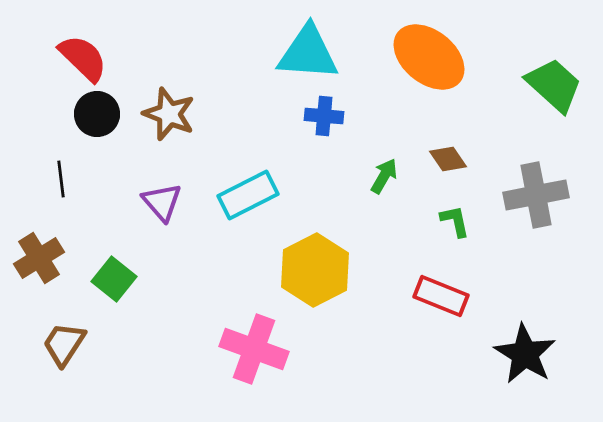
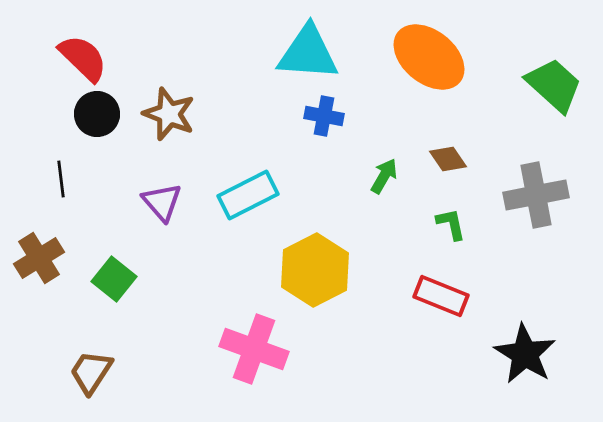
blue cross: rotated 6 degrees clockwise
green L-shape: moved 4 px left, 3 px down
brown trapezoid: moved 27 px right, 28 px down
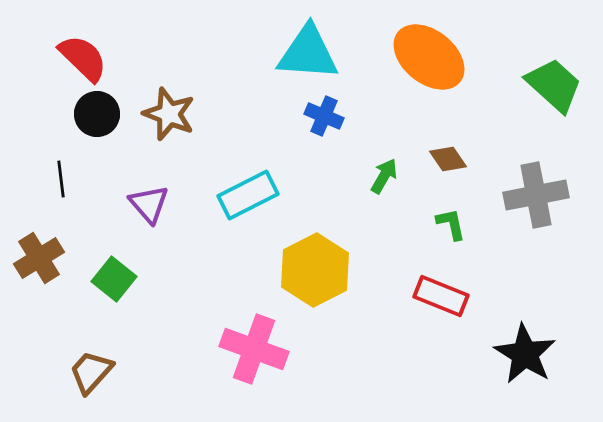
blue cross: rotated 12 degrees clockwise
purple triangle: moved 13 px left, 2 px down
brown trapezoid: rotated 9 degrees clockwise
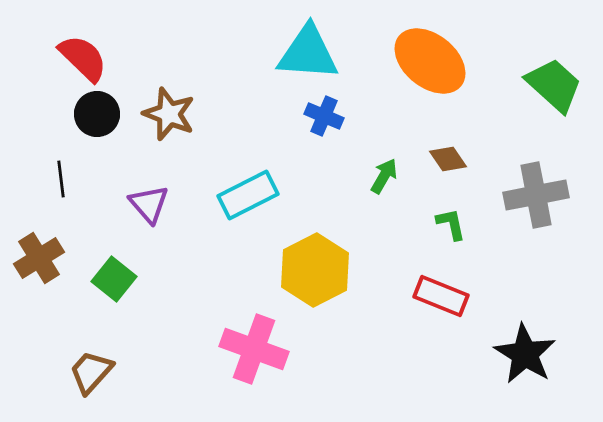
orange ellipse: moved 1 px right, 4 px down
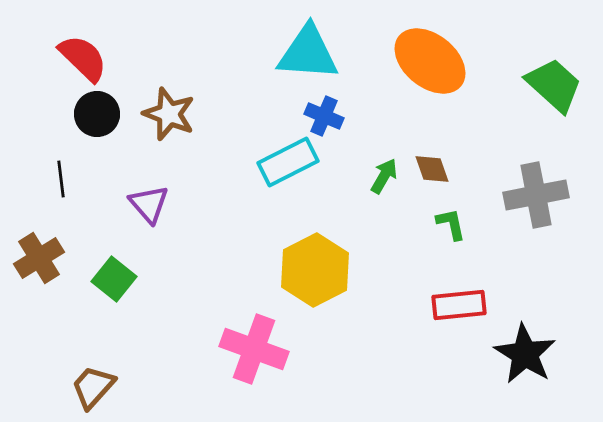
brown diamond: moved 16 px left, 10 px down; rotated 15 degrees clockwise
cyan rectangle: moved 40 px right, 33 px up
red rectangle: moved 18 px right, 9 px down; rotated 28 degrees counterclockwise
brown trapezoid: moved 2 px right, 15 px down
